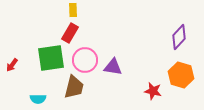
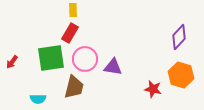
pink circle: moved 1 px up
red arrow: moved 3 px up
red star: moved 2 px up
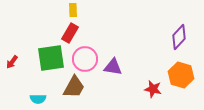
brown trapezoid: rotated 15 degrees clockwise
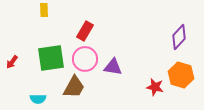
yellow rectangle: moved 29 px left
red rectangle: moved 15 px right, 2 px up
red star: moved 2 px right, 2 px up
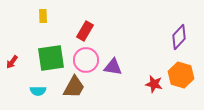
yellow rectangle: moved 1 px left, 6 px down
pink circle: moved 1 px right, 1 px down
red star: moved 1 px left, 3 px up
cyan semicircle: moved 8 px up
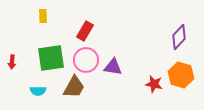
red arrow: rotated 32 degrees counterclockwise
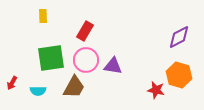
purple diamond: rotated 20 degrees clockwise
red arrow: moved 21 px down; rotated 24 degrees clockwise
purple triangle: moved 1 px up
orange hexagon: moved 2 px left
red star: moved 2 px right, 6 px down
